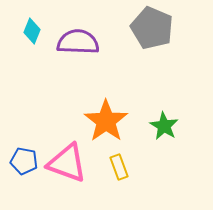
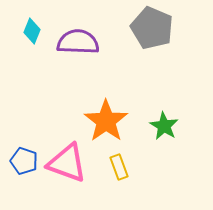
blue pentagon: rotated 8 degrees clockwise
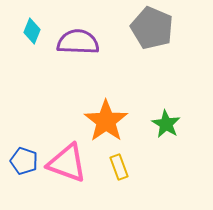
green star: moved 2 px right, 2 px up
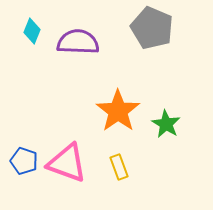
orange star: moved 12 px right, 10 px up
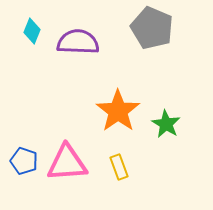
pink triangle: rotated 24 degrees counterclockwise
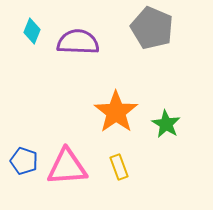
orange star: moved 2 px left, 1 px down
pink triangle: moved 4 px down
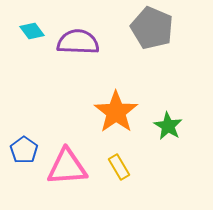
cyan diamond: rotated 60 degrees counterclockwise
green star: moved 2 px right, 2 px down
blue pentagon: moved 11 px up; rotated 16 degrees clockwise
yellow rectangle: rotated 10 degrees counterclockwise
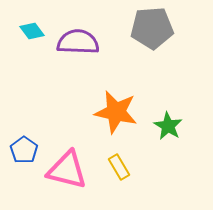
gray pentagon: rotated 27 degrees counterclockwise
orange star: rotated 24 degrees counterclockwise
pink triangle: moved 3 px down; rotated 18 degrees clockwise
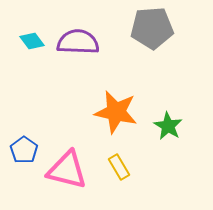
cyan diamond: moved 10 px down
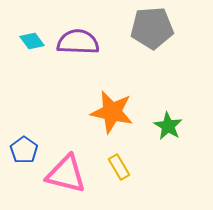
orange star: moved 4 px left
pink triangle: moved 1 px left, 4 px down
